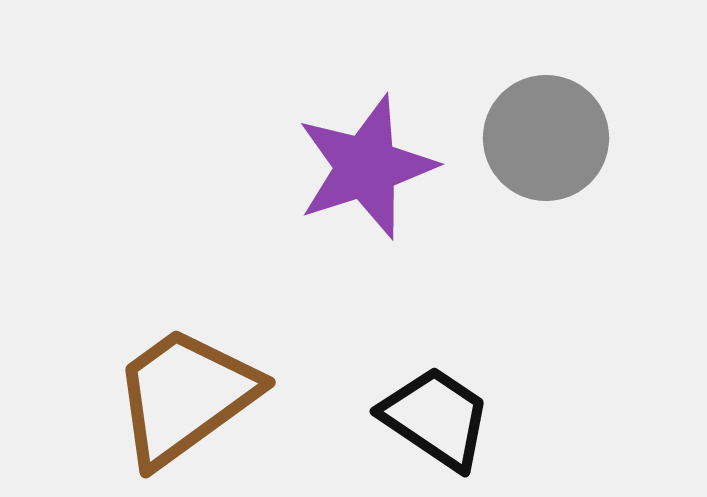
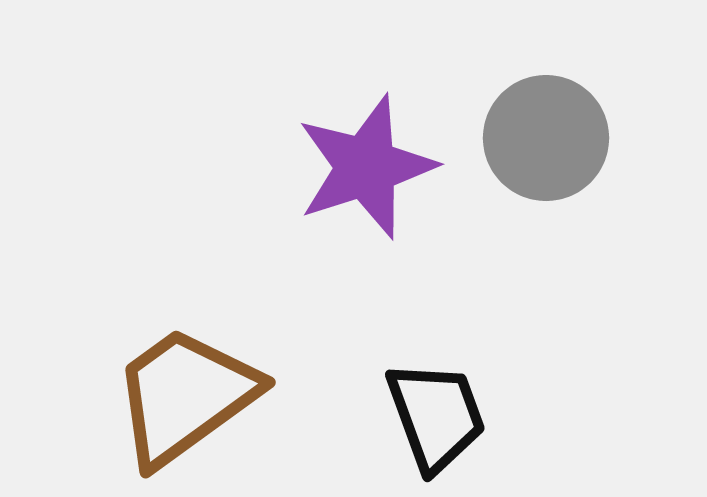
black trapezoid: moved 2 px up; rotated 36 degrees clockwise
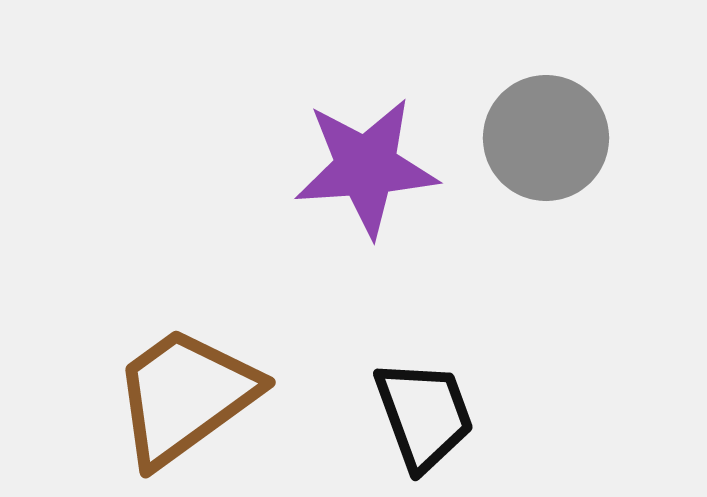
purple star: rotated 14 degrees clockwise
black trapezoid: moved 12 px left, 1 px up
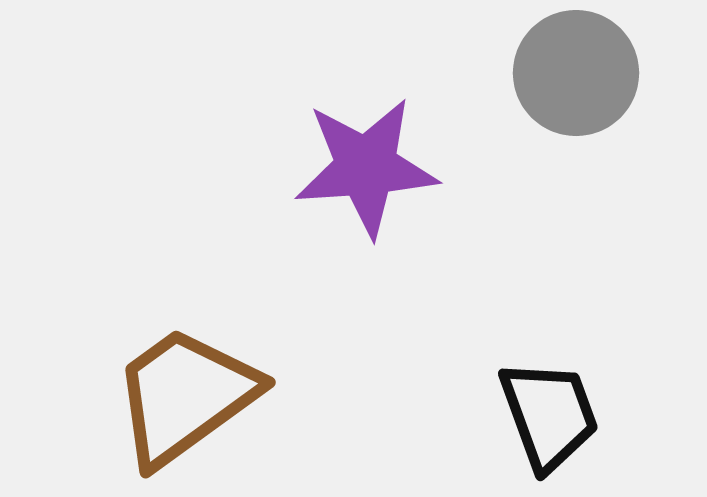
gray circle: moved 30 px right, 65 px up
black trapezoid: moved 125 px right
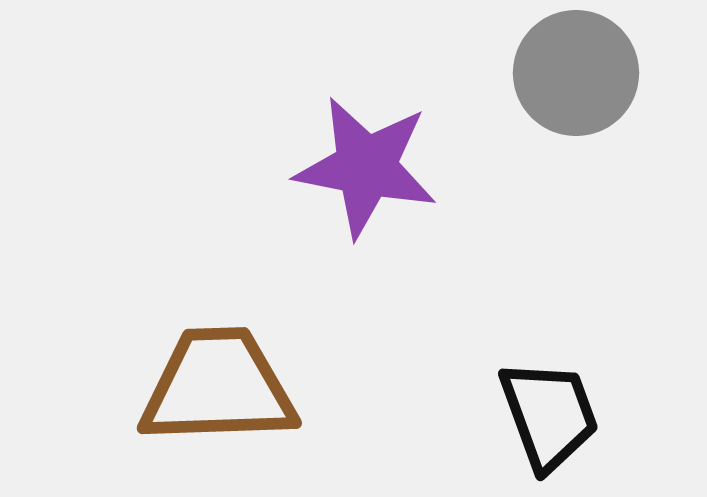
purple star: rotated 15 degrees clockwise
brown trapezoid: moved 33 px right, 9 px up; rotated 34 degrees clockwise
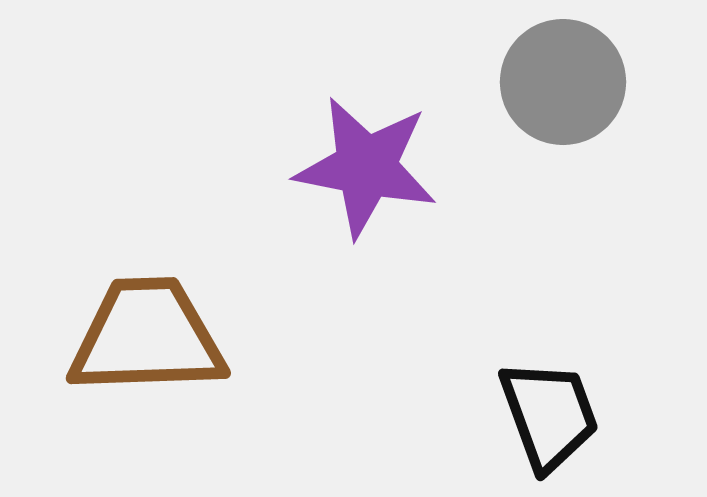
gray circle: moved 13 px left, 9 px down
brown trapezoid: moved 71 px left, 50 px up
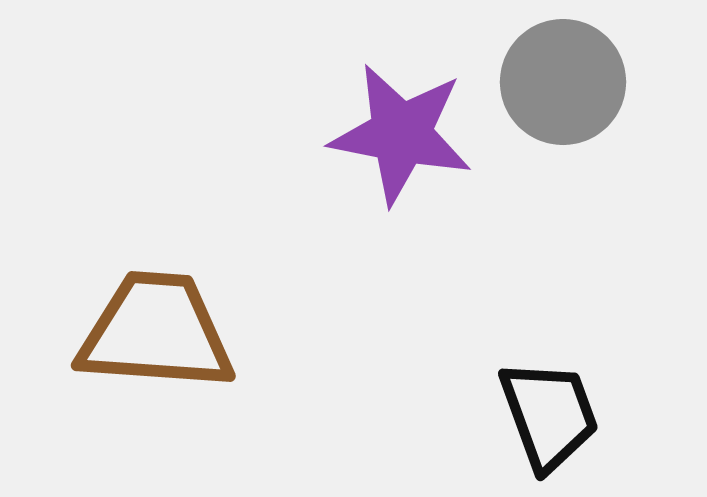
purple star: moved 35 px right, 33 px up
brown trapezoid: moved 9 px right, 5 px up; rotated 6 degrees clockwise
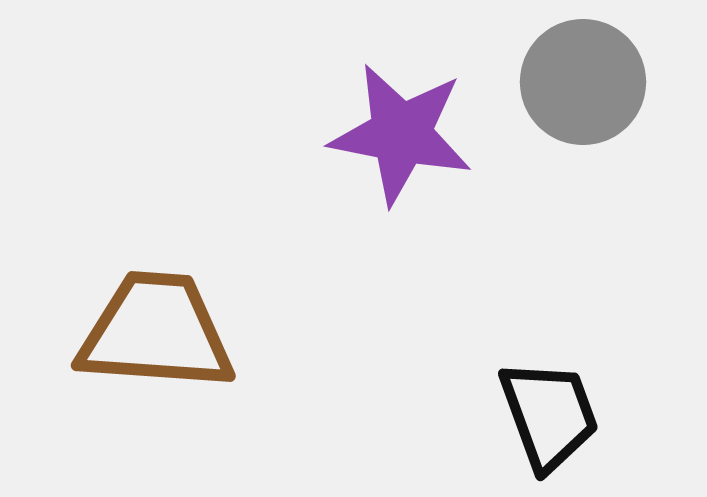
gray circle: moved 20 px right
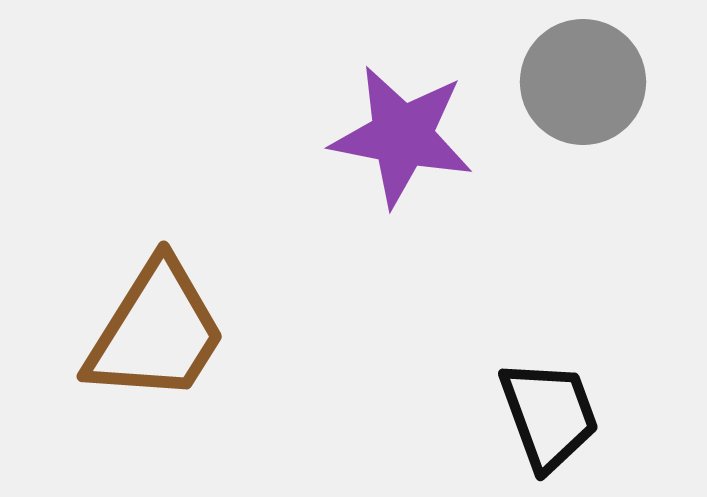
purple star: moved 1 px right, 2 px down
brown trapezoid: rotated 118 degrees clockwise
